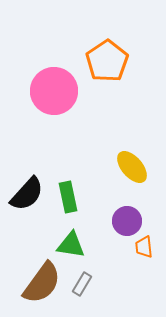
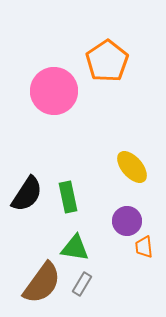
black semicircle: rotated 9 degrees counterclockwise
green triangle: moved 4 px right, 3 px down
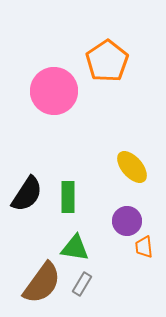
green rectangle: rotated 12 degrees clockwise
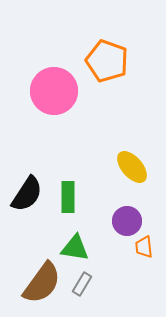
orange pentagon: rotated 18 degrees counterclockwise
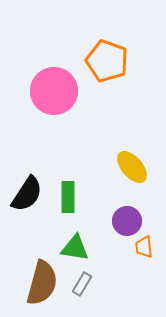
brown semicircle: rotated 21 degrees counterclockwise
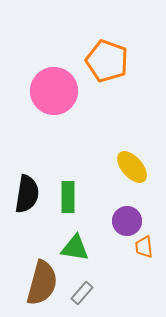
black semicircle: rotated 24 degrees counterclockwise
gray rectangle: moved 9 px down; rotated 10 degrees clockwise
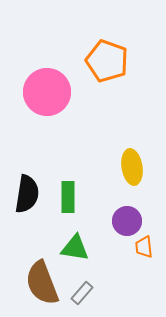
pink circle: moved 7 px left, 1 px down
yellow ellipse: rotated 32 degrees clockwise
brown semicircle: rotated 144 degrees clockwise
